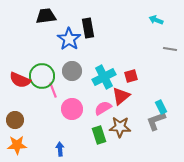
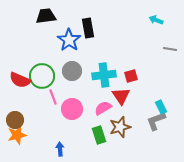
blue star: moved 1 px down
cyan cross: moved 2 px up; rotated 20 degrees clockwise
pink line: moved 7 px down
red triangle: rotated 24 degrees counterclockwise
brown star: rotated 20 degrees counterclockwise
orange star: moved 10 px up; rotated 12 degrees counterclockwise
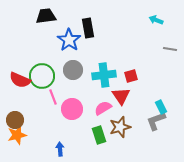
gray circle: moved 1 px right, 1 px up
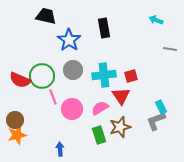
black trapezoid: rotated 20 degrees clockwise
black rectangle: moved 16 px right
pink semicircle: moved 3 px left
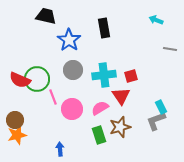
green circle: moved 5 px left, 3 px down
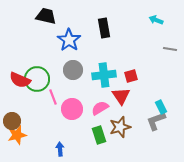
brown circle: moved 3 px left, 1 px down
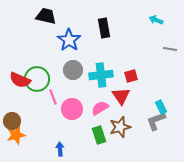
cyan cross: moved 3 px left
orange star: moved 1 px left
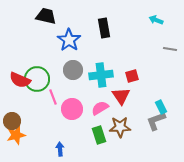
red square: moved 1 px right
brown star: rotated 15 degrees clockwise
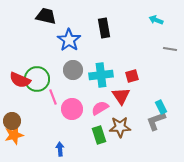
orange star: moved 2 px left
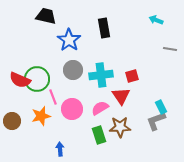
orange star: moved 27 px right, 19 px up
